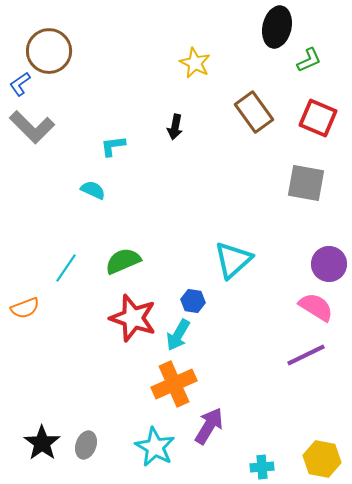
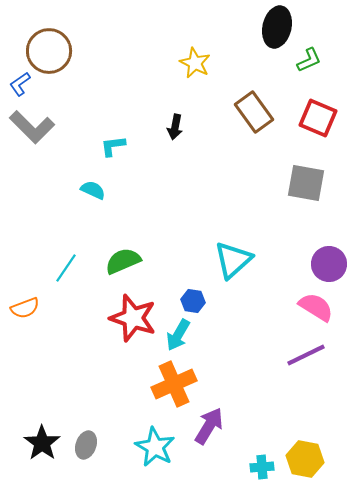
yellow hexagon: moved 17 px left
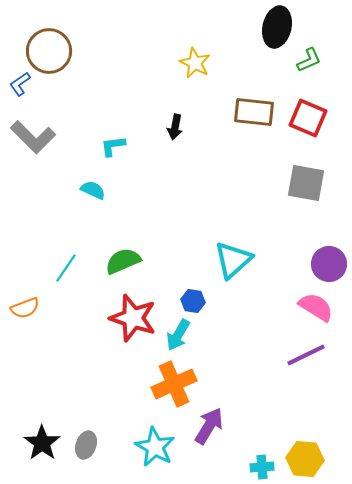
brown rectangle: rotated 48 degrees counterclockwise
red square: moved 10 px left
gray L-shape: moved 1 px right, 10 px down
yellow hexagon: rotated 6 degrees counterclockwise
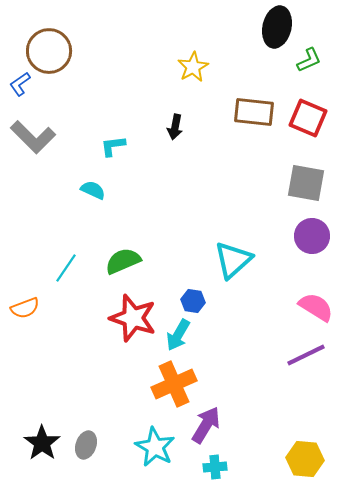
yellow star: moved 2 px left, 4 px down; rotated 16 degrees clockwise
purple circle: moved 17 px left, 28 px up
purple arrow: moved 3 px left, 1 px up
cyan cross: moved 47 px left
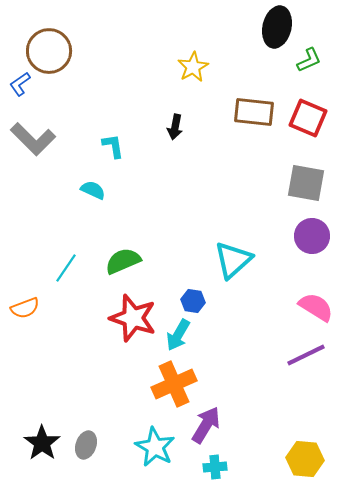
gray L-shape: moved 2 px down
cyan L-shape: rotated 88 degrees clockwise
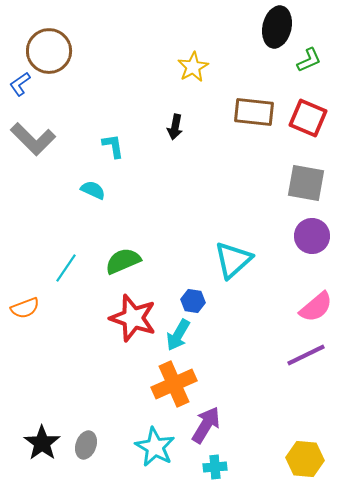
pink semicircle: rotated 108 degrees clockwise
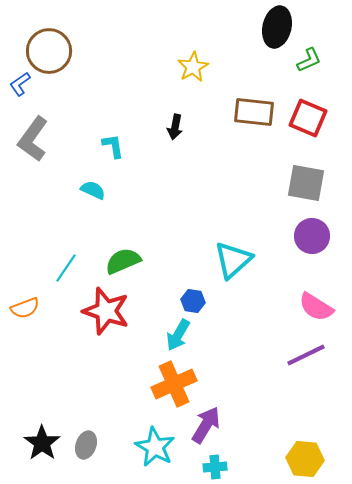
gray L-shape: rotated 81 degrees clockwise
pink semicircle: rotated 72 degrees clockwise
red star: moved 27 px left, 7 px up
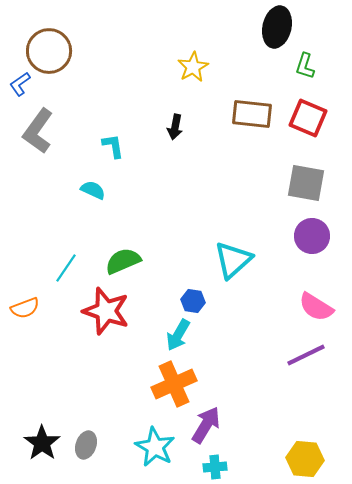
green L-shape: moved 4 px left, 6 px down; rotated 132 degrees clockwise
brown rectangle: moved 2 px left, 2 px down
gray L-shape: moved 5 px right, 8 px up
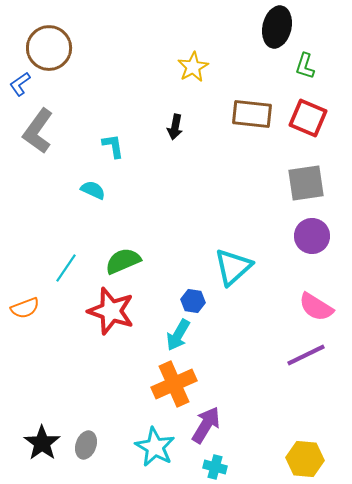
brown circle: moved 3 px up
gray square: rotated 18 degrees counterclockwise
cyan triangle: moved 7 px down
red star: moved 5 px right
cyan cross: rotated 20 degrees clockwise
